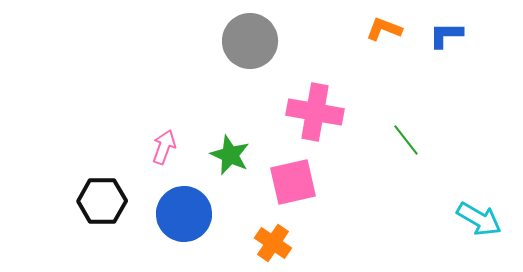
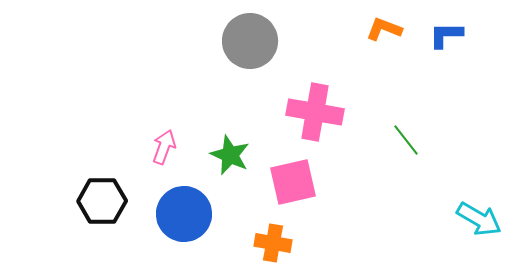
orange cross: rotated 24 degrees counterclockwise
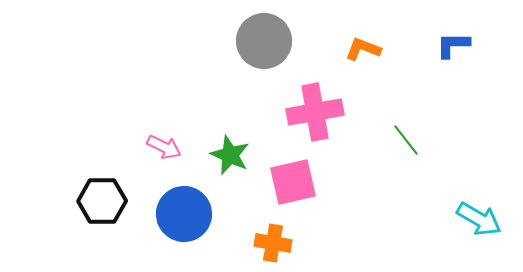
orange L-shape: moved 21 px left, 20 px down
blue L-shape: moved 7 px right, 10 px down
gray circle: moved 14 px right
pink cross: rotated 20 degrees counterclockwise
pink arrow: rotated 96 degrees clockwise
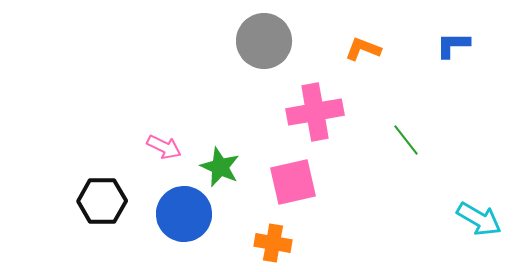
green star: moved 10 px left, 12 px down
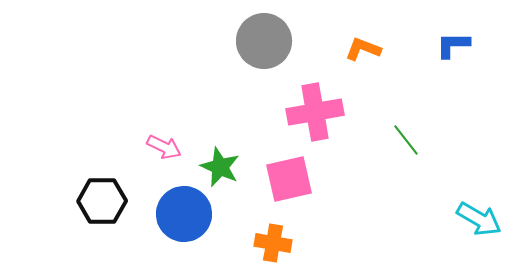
pink square: moved 4 px left, 3 px up
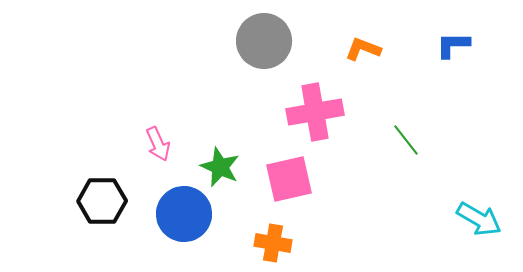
pink arrow: moved 6 px left, 3 px up; rotated 40 degrees clockwise
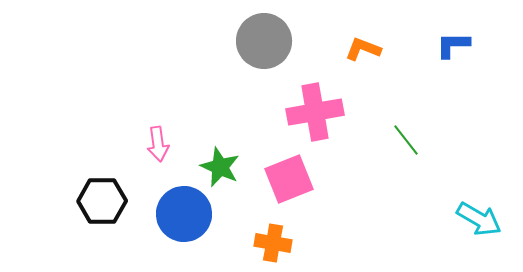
pink arrow: rotated 16 degrees clockwise
pink square: rotated 9 degrees counterclockwise
